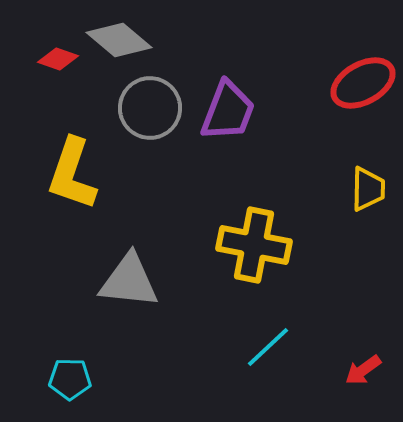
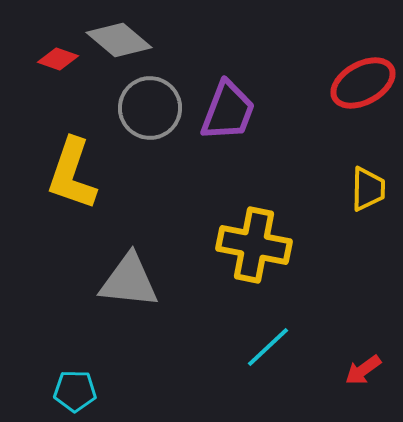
cyan pentagon: moved 5 px right, 12 px down
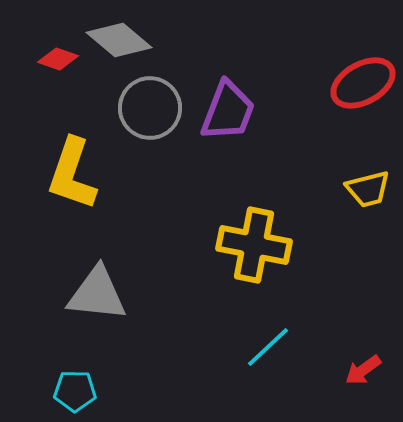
yellow trapezoid: rotated 75 degrees clockwise
gray triangle: moved 32 px left, 13 px down
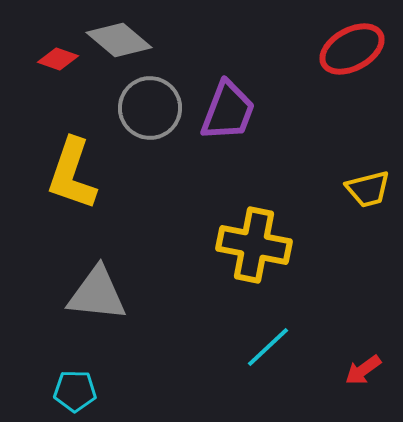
red ellipse: moved 11 px left, 34 px up
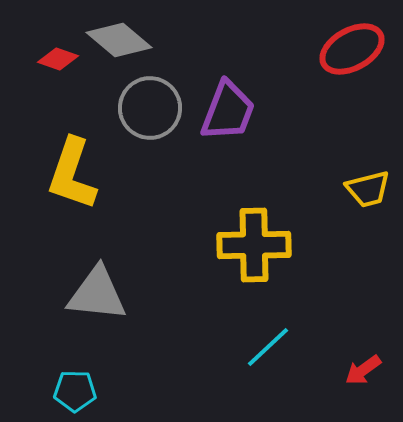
yellow cross: rotated 12 degrees counterclockwise
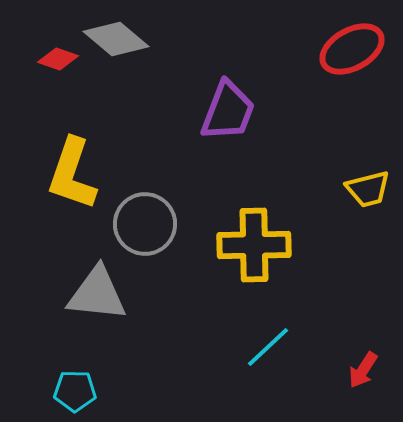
gray diamond: moved 3 px left, 1 px up
gray circle: moved 5 px left, 116 px down
red arrow: rotated 21 degrees counterclockwise
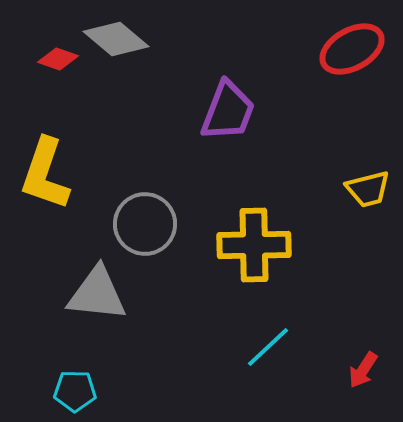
yellow L-shape: moved 27 px left
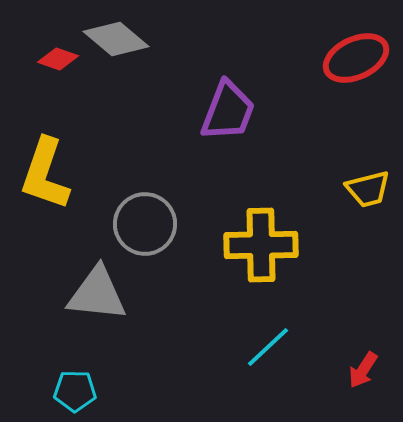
red ellipse: moved 4 px right, 9 px down; rotated 4 degrees clockwise
yellow cross: moved 7 px right
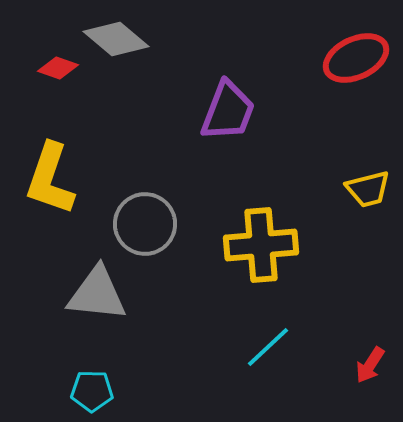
red diamond: moved 9 px down
yellow L-shape: moved 5 px right, 5 px down
yellow cross: rotated 4 degrees counterclockwise
red arrow: moved 7 px right, 5 px up
cyan pentagon: moved 17 px right
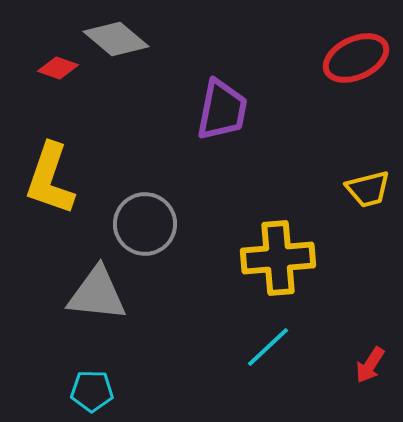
purple trapezoid: moved 6 px left, 1 px up; rotated 10 degrees counterclockwise
yellow cross: moved 17 px right, 13 px down
